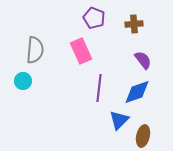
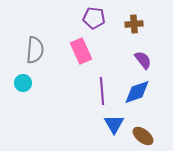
purple pentagon: rotated 15 degrees counterclockwise
cyan circle: moved 2 px down
purple line: moved 3 px right, 3 px down; rotated 12 degrees counterclockwise
blue triangle: moved 5 px left, 4 px down; rotated 15 degrees counterclockwise
brown ellipse: rotated 65 degrees counterclockwise
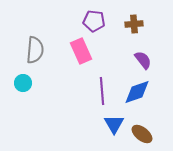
purple pentagon: moved 3 px down
brown ellipse: moved 1 px left, 2 px up
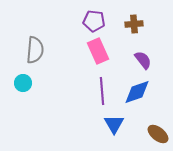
pink rectangle: moved 17 px right
brown ellipse: moved 16 px right
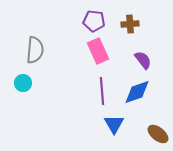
brown cross: moved 4 px left
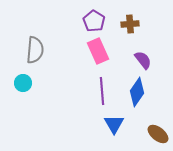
purple pentagon: rotated 25 degrees clockwise
blue diamond: rotated 36 degrees counterclockwise
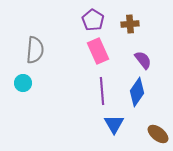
purple pentagon: moved 1 px left, 1 px up
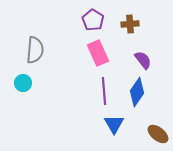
pink rectangle: moved 2 px down
purple line: moved 2 px right
